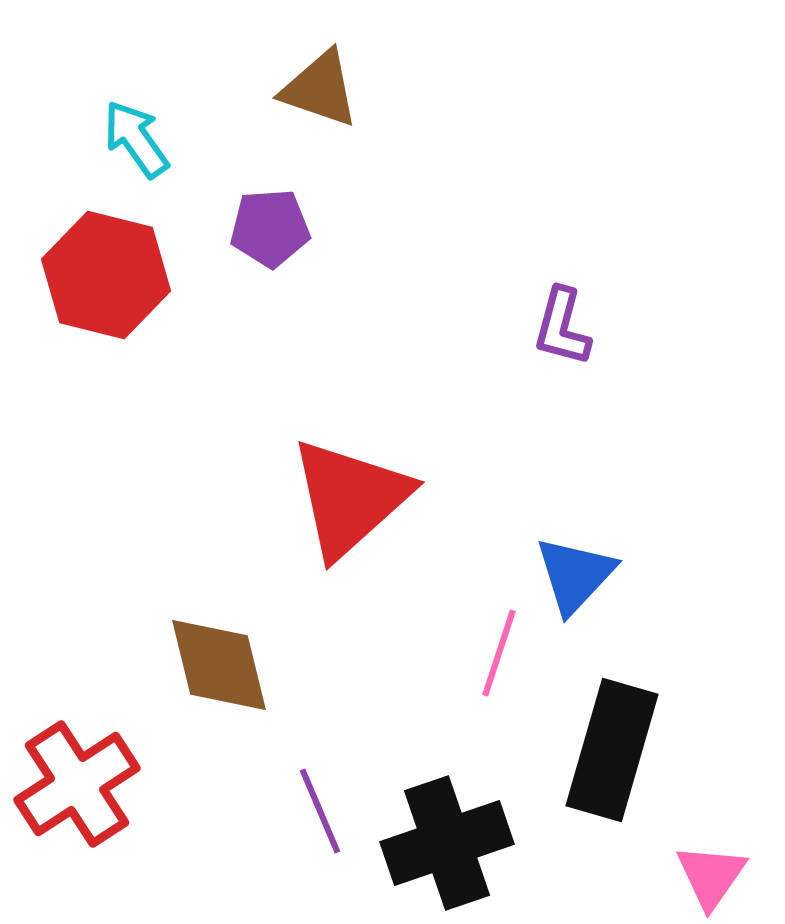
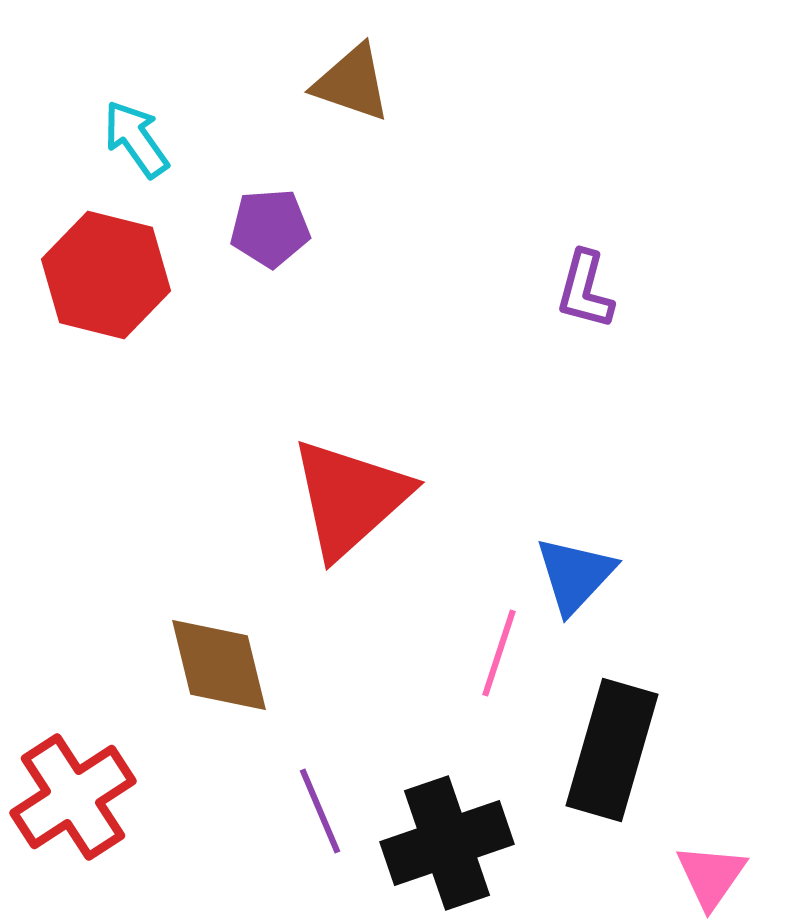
brown triangle: moved 32 px right, 6 px up
purple L-shape: moved 23 px right, 37 px up
red cross: moved 4 px left, 13 px down
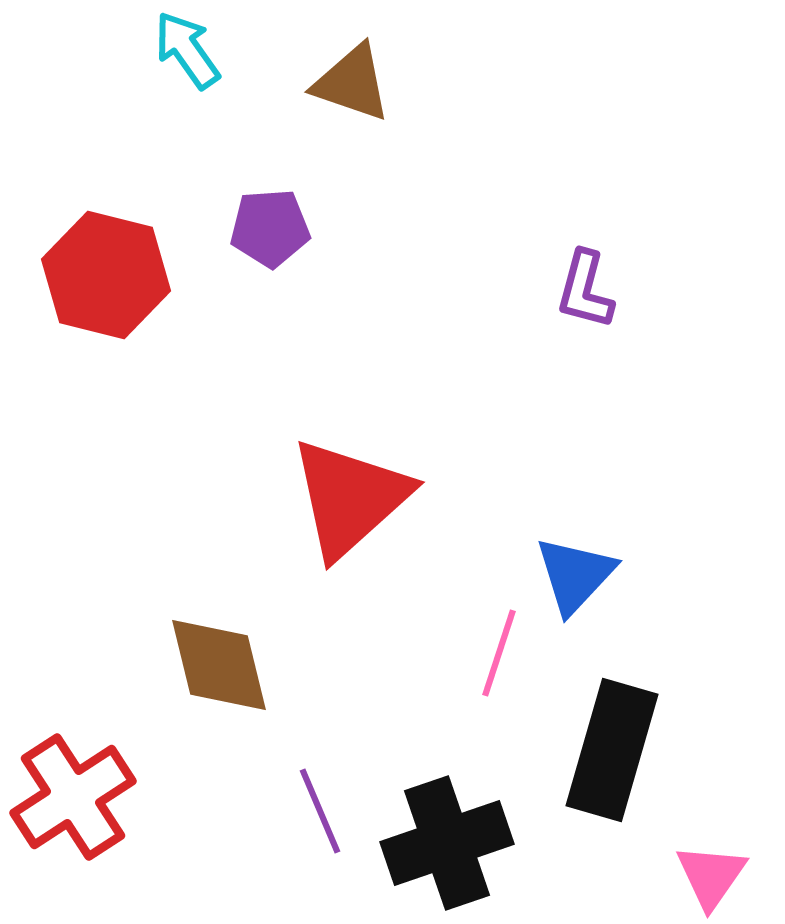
cyan arrow: moved 51 px right, 89 px up
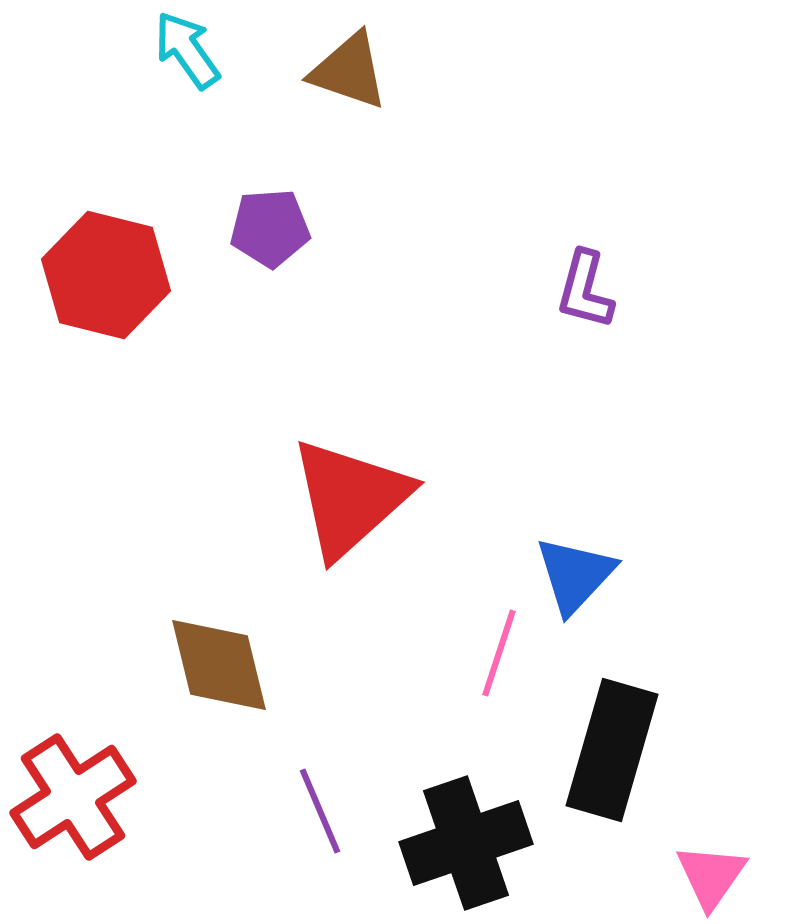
brown triangle: moved 3 px left, 12 px up
black cross: moved 19 px right
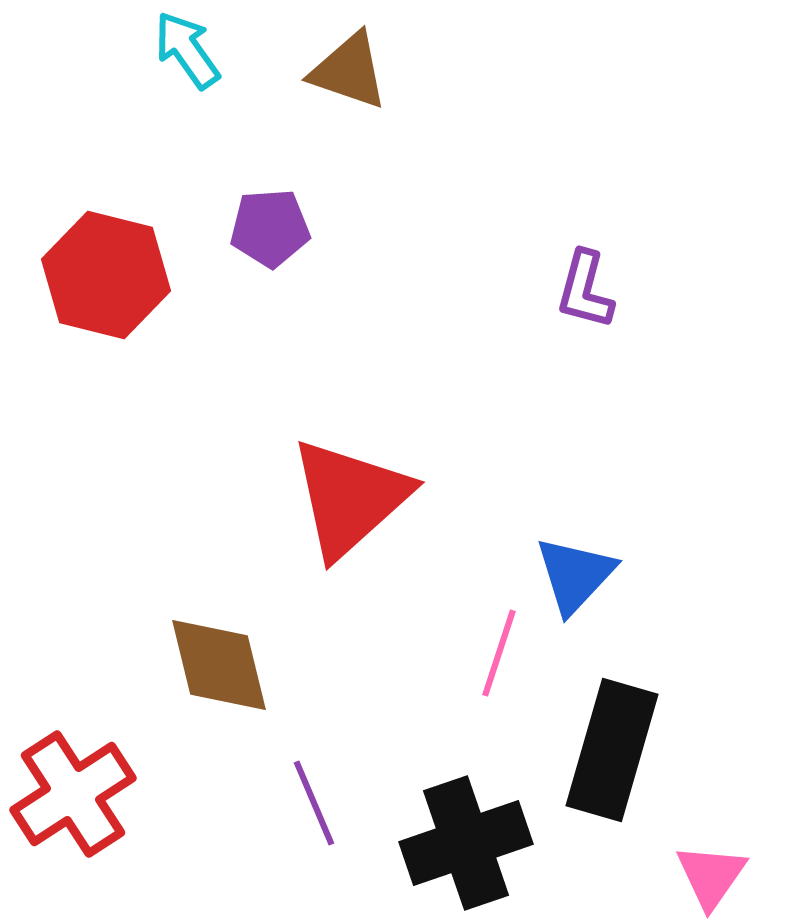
red cross: moved 3 px up
purple line: moved 6 px left, 8 px up
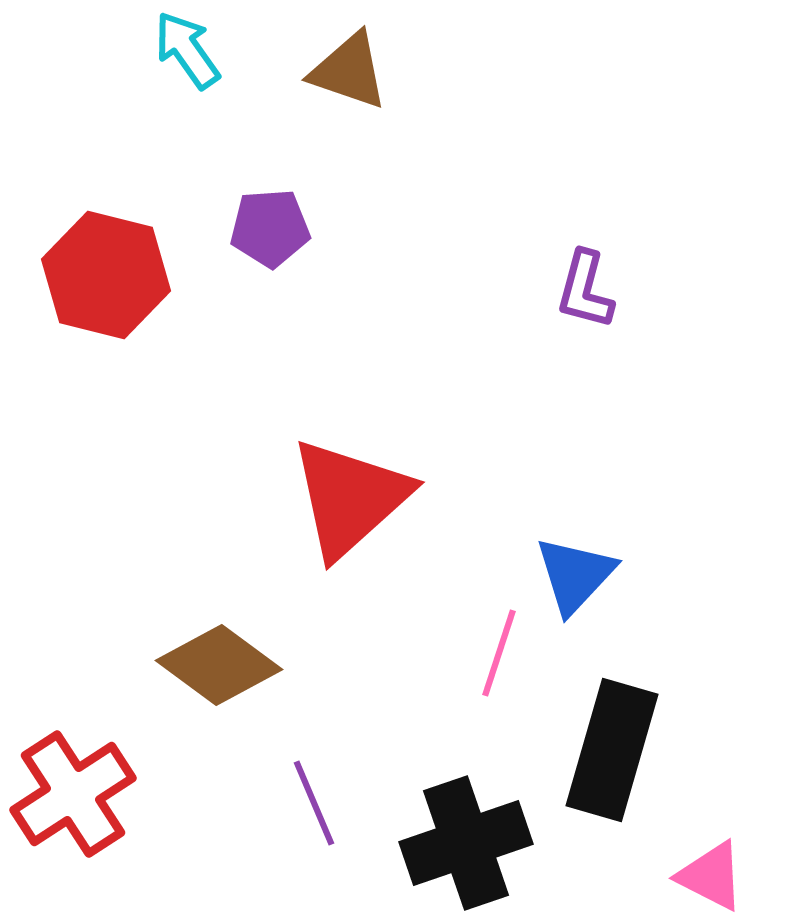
brown diamond: rotated 40 degrees counterclockwise
pink triangle: rotated 38 degrees counterclockwise
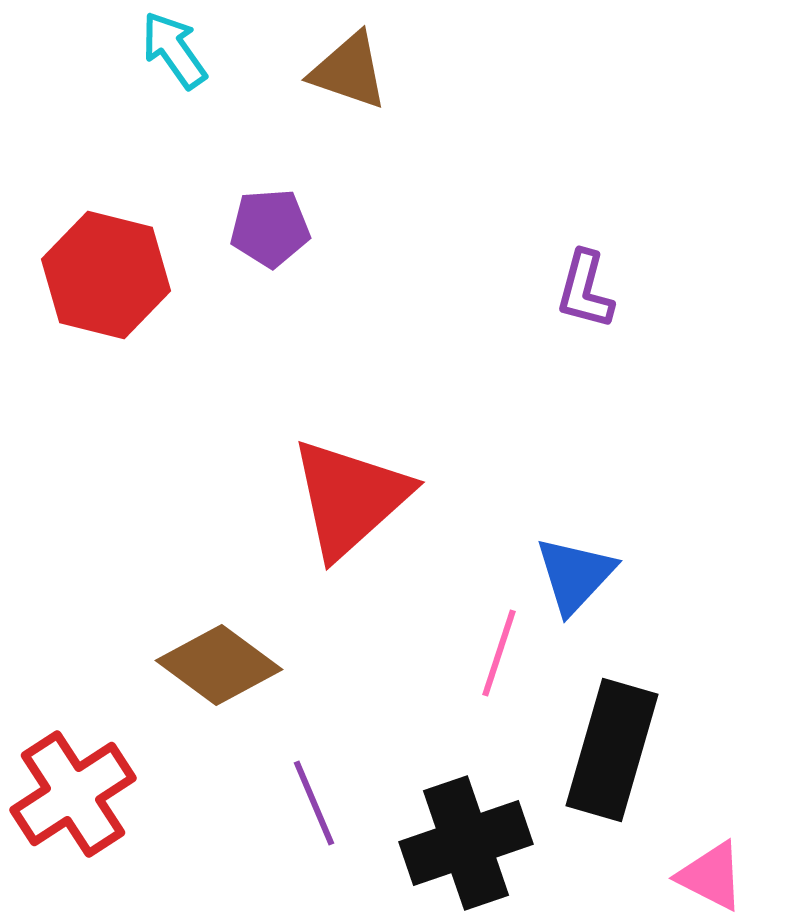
cyan arrow: moved 13 px left
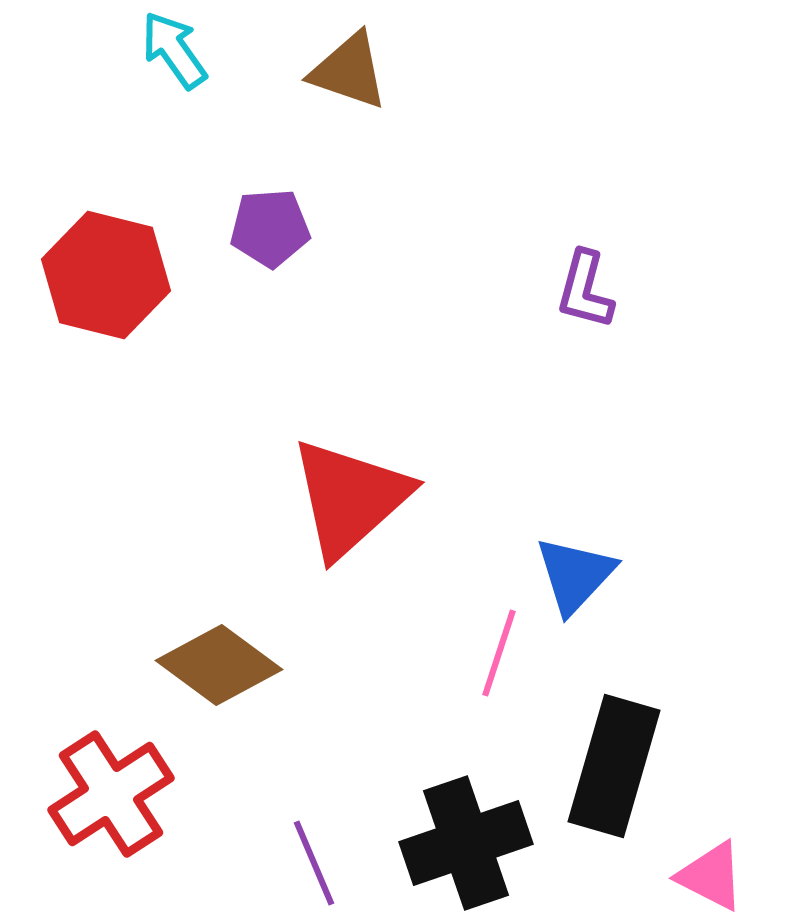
black rectangle: moved 2 px right, 16 px down
red cross: moved 38 px right
purple line: moved 60 px down
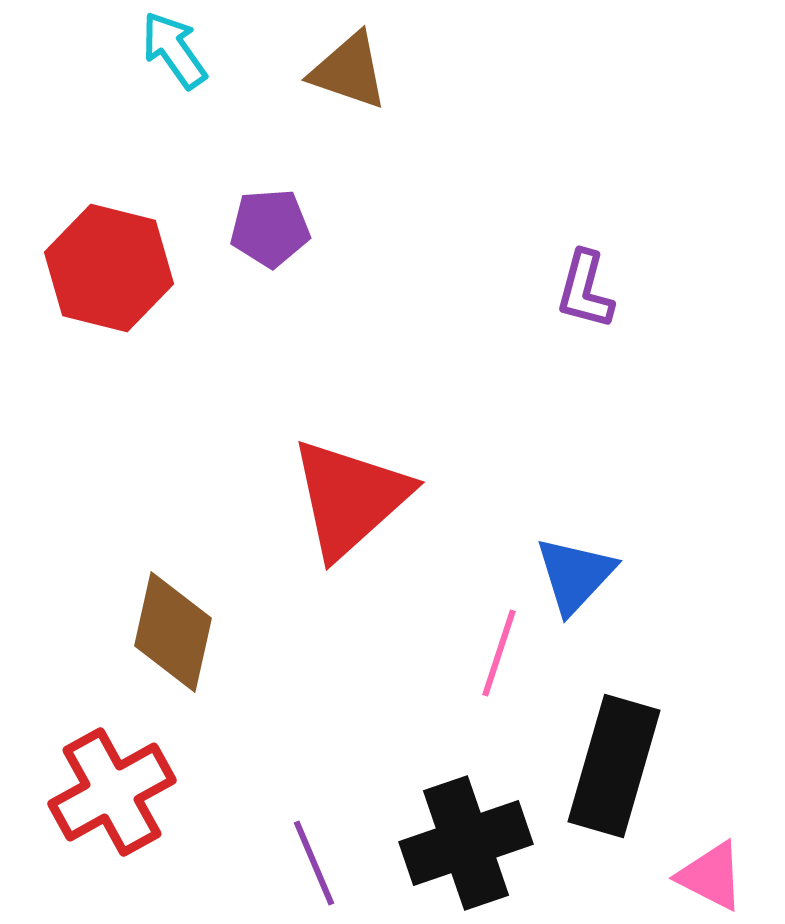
red hexagon: moved 3 px right, 7 px up
brown diamond: moved 46 px left, 33 px up; rotated 66 degrees clockwise
red cross: moved 1 px right, 2 px up; rotated 4 degrees clockwise
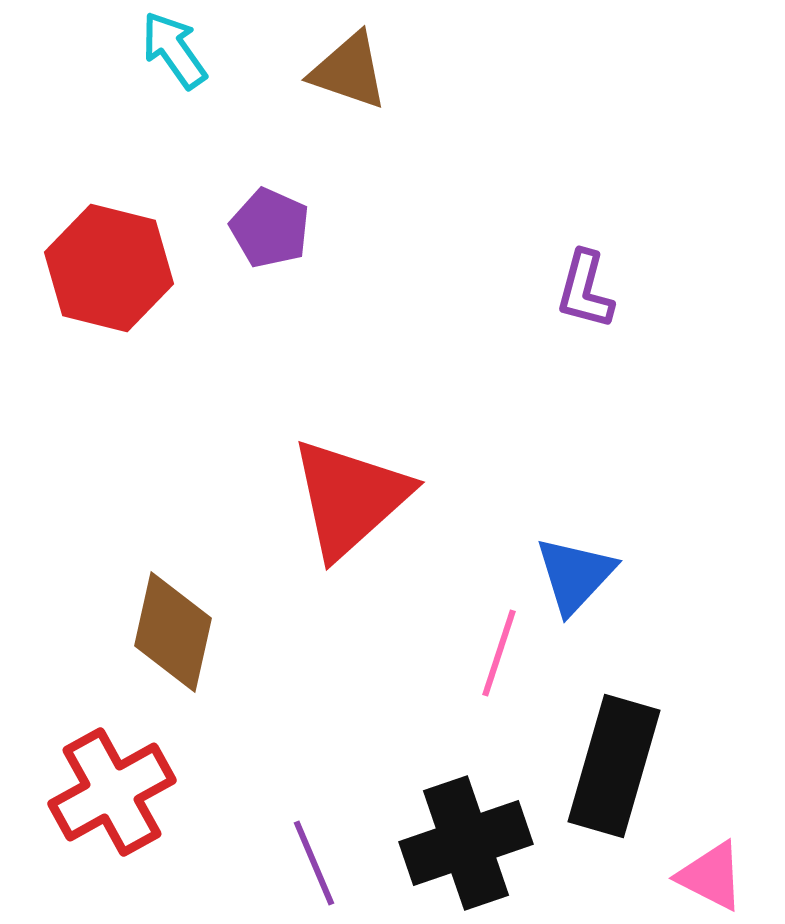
purple pentagon: rotated 28 degrees clockwise
